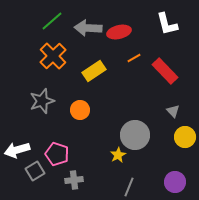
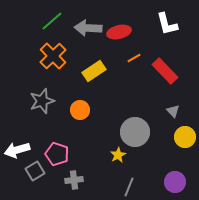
gray circle: moved 3 px up
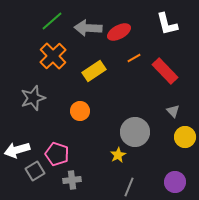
red ellipse: rotated 15 degrees counterclockwise
gray star: moved 9 px left, 3 px up
orange circle: moved 1 px down
gray cross: moved 2 px left
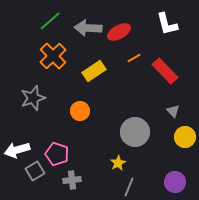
green line: moved 2 px left
yellow star: moved 8 px down
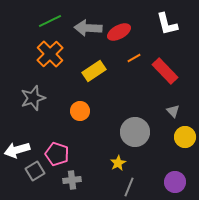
green line: rotated 15 degrees clockwise
orange cross: moved 3 px left, 2 px up
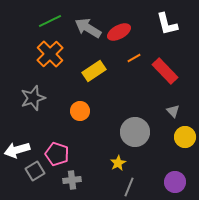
gray arrow: rotated 28 degrees clockwise
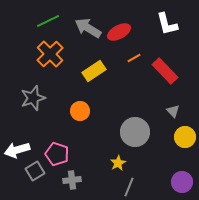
green line: moved 2 px left
purple circle: moved 7 px right
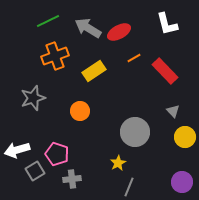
orange cross: moved 5 px right, 2 px down; rotated 24 degrees clockwise
gray cross: moved 1 px up
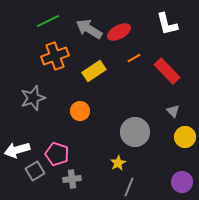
gray arrow: moved 1 px right, 1 px down
red rectangle: moved 2 px right
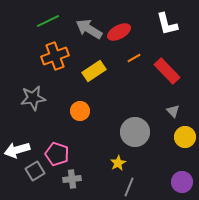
gray star: rotated 10 degrees clockwise
